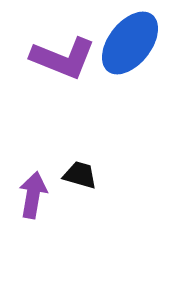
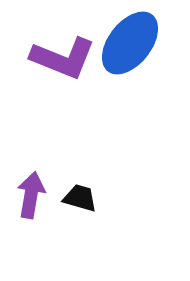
black trapezoid: moved 23 px down
purple arrow: moved 2 px left
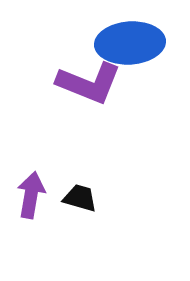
blue ellipse: rotated 48 degrees clockwise
purple L-shape: moved 26 px right, 25 px down
